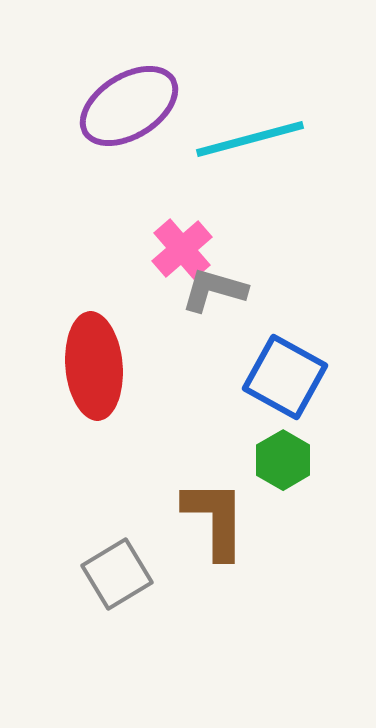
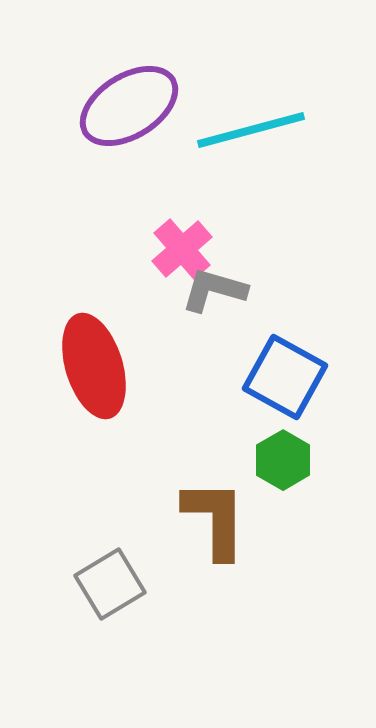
cyan line: moved 1 px right, 9 px up
red ellipse: rotated 12 degrees counterclockwise
gray square: moved 7 px left, 10 px down
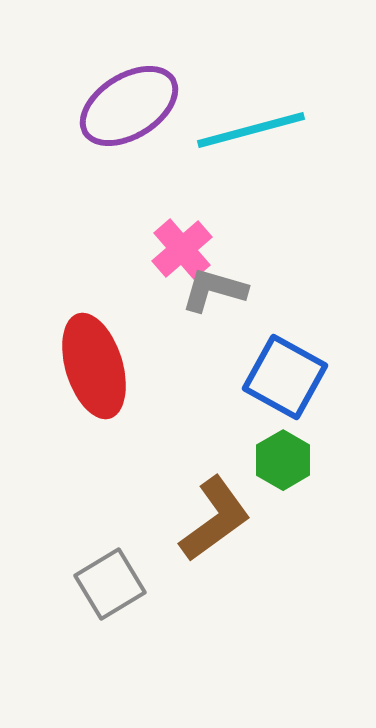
brown L-shape: rotated 54 degrees clockwise
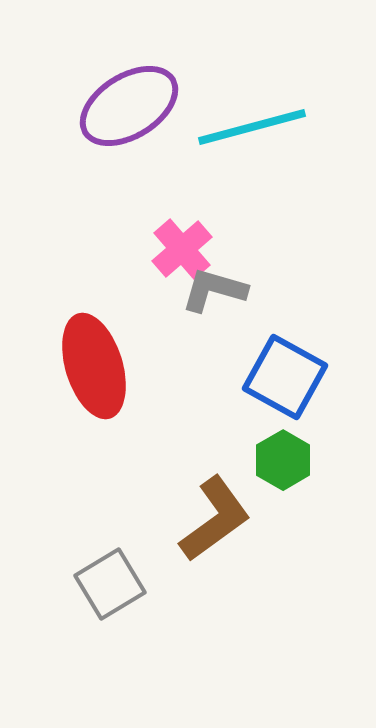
cyan line: moved 1 px right, 3 px up
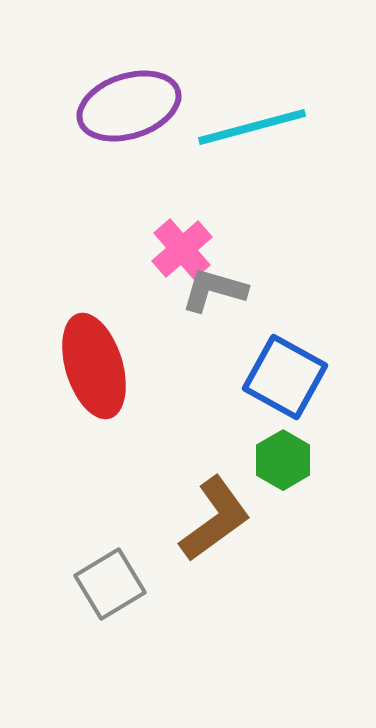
purple ellipse: rotated 14 degrees clockwise
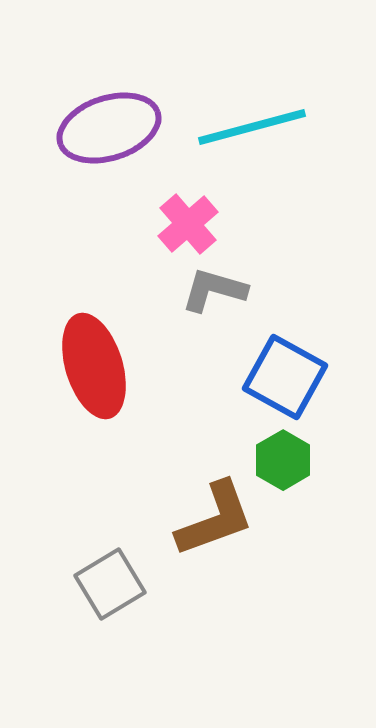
purple ellipse: moved 20 px left, 22 px down
pink cross: moved 6 px right, 25 px up
brown L-shape: rotated 16 degrees clockwise
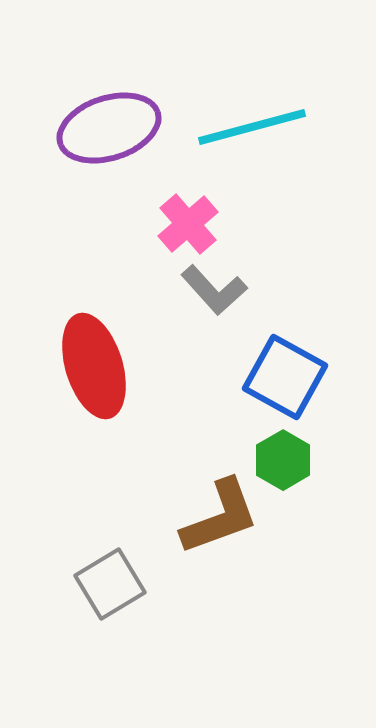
gray L-shape: rotated 148 degrees counterclockwise
brown L-shape: moved 5 px right, 2 px up
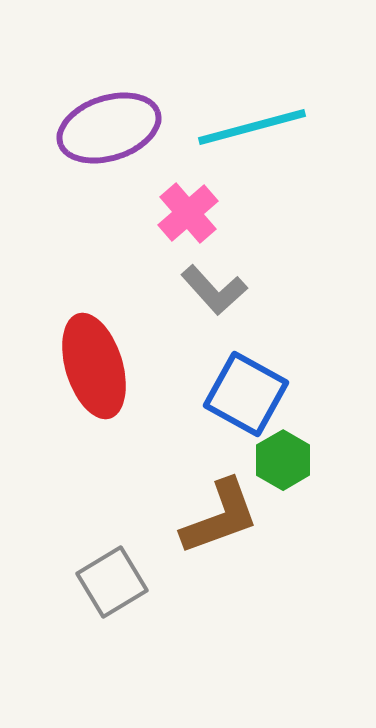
pink cross: moved 11 px up
blue square: moved 39 px left, 17 px down
gray square: moved 2 px right, 2 px up
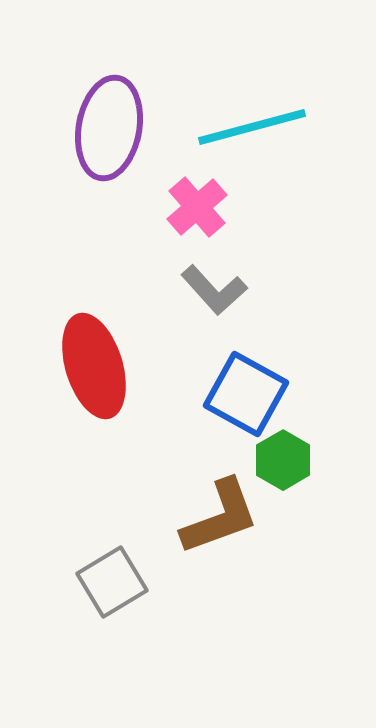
purple ellipse: rotated 62 degrees counterclockwise
pink cross: moved 9 px right, 6 px up
